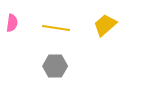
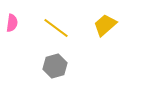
yellow line: rotated 28 degrees clockwise
gray hexagon: rotated 15 degrees counterclockwise
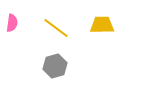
yellow trapezoid: moved 3 px left; rotated 40 degrees clockwise
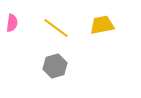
yellow trapezoid: rotated 10 degrees counterclockwise
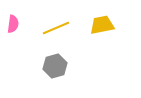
pink semicircle: moved 1 px right, 1 px down
yellow line: rotated 60 degrees counterclockwise
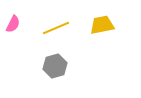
pink semicircle: rotated 18 degrees clockwise
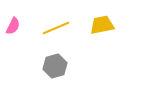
pink semicircle: moved 2 px down
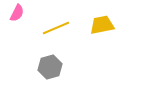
pink semicircle: moved 4 px right, 13 px up
gray hexagon: moved 5 px left, 1 px down
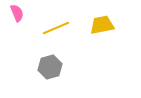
pink semicircle: rotated 48 degrees counterclockwise
